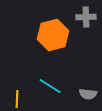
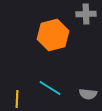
gray cross: moved 3 px up
cyan line: moved 2 px down
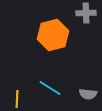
gray cross: moved 1 px up
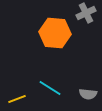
gray cross: rotated 24 degrees counterclockwise
orange hexagon: moved 2 px right, 2 px up; rotated 20 degrees clockwise
yellow line: rotated 66 degrees clockwise
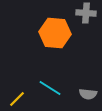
gray cross: rotated 30 degrees clockwise
yellow line: rotated 24 degrees counterclockwise
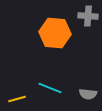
gray cross: moved 2 px right, 3 px down
cyan line: rotated 10 degrees counterclockwise
yellow line: rotated 30 degrees clockwise
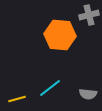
gray cross: moved 1 px right, 1 px up; rotated 18 degrees counterclockwise
orange hexagon: moved 5 px right, 2 px down
cyan line: rotated 60 degrees counterclockwise
